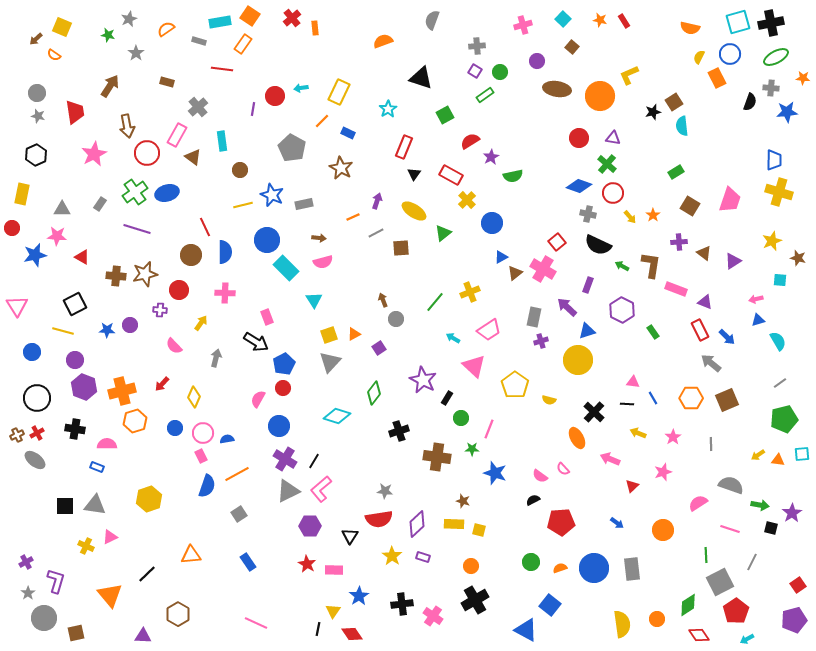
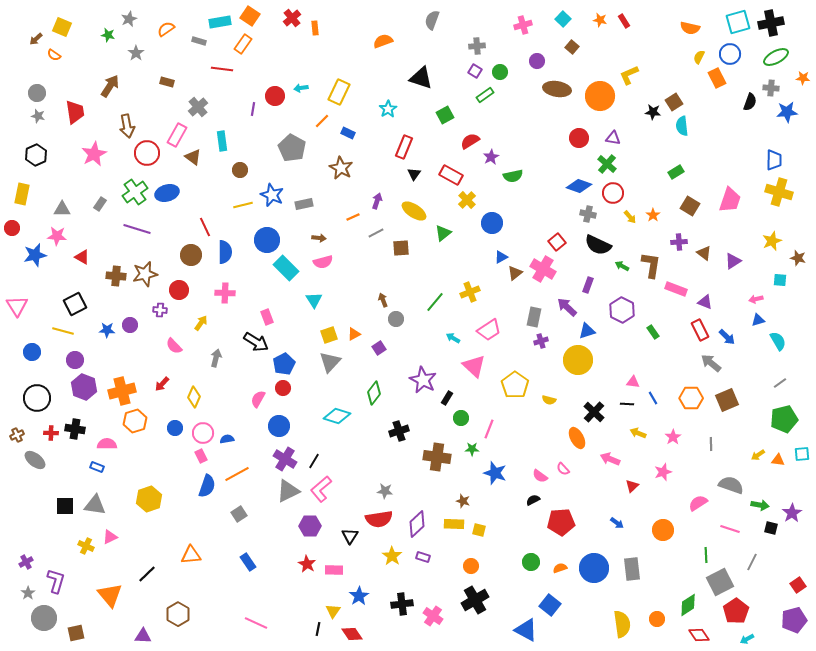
black star at (653, 112): rotated 21 degrees clockwise
red cross at (37, 433): moved 14 px right; rotated 32 degrees clockwise
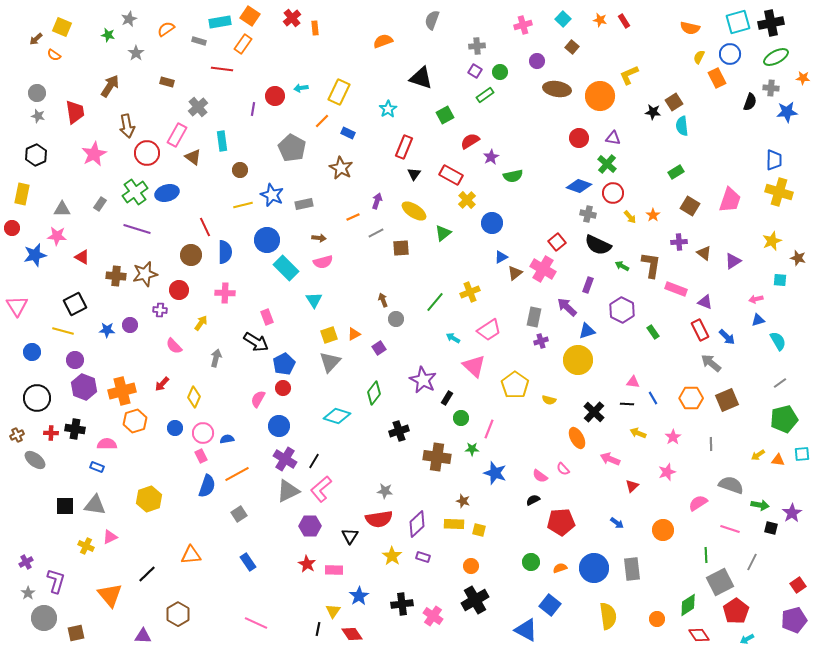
pink star at (663, 472): moved 4 px right
yellow semicircle at (622, 624): moved 14 px left, 8 px up
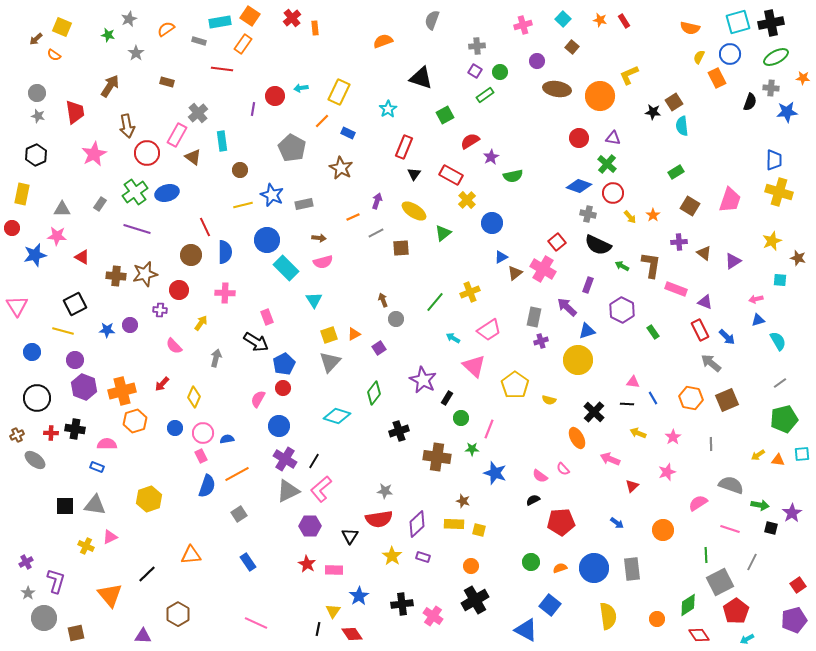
gray cross at (198, 107): moved 6 px down
orange hexagon at (691, 398): rotated 10 degrees clockwise
